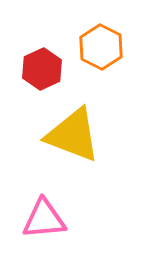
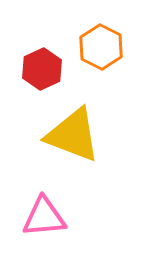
pink triangle: moved 2 px up
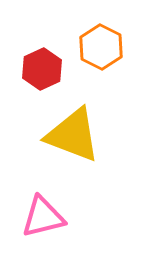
pink triangle: moved 1 px left; rotated 9 degrees counterclockwise
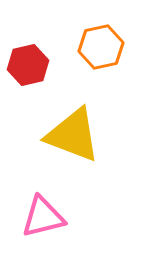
orange hexagon: rotated 21 degrees clockwise
red hexagon: moved 14 px left, 4 px up; rotated 12 degrees clockwise
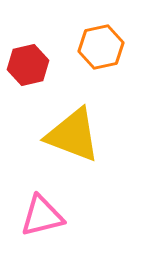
pink triangle: moved 1 px left, 1 px up
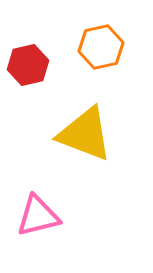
yellow triangle: moved 12 px right, 1 px up
pink triangle: moved 4 px left
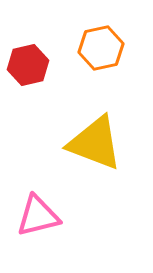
orange hexagon: moved 1 px down
yellow triangle: moved 10 px right, 9 px down
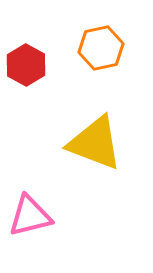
red hexagon: moved 2 px left; rotated 18 degrees counterclockwise
pink triangle: moved 8 px left
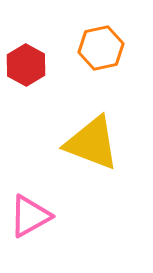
yellow triangle: moved 3 px left
pink triangle: rotated 15 degrees counterclockwise
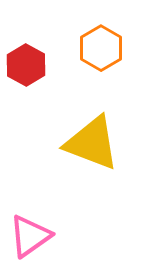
orange hexagon: rotated 18 degrees counterclockwise
pink triangle: moved 20 px down; rotated 6 degrees counterclockwise
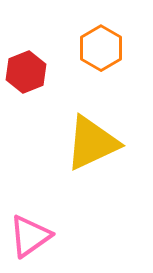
red hexagon: moved 7 px down; rotated 9 degrees clockwise
yellow triangle: rotated 46 degrees counterclockwise
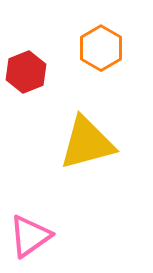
yellow triangle: moved 5 px left; rotated 10 degrees clockwise
